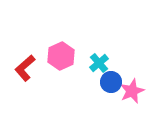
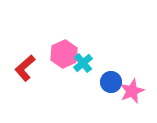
pink hexagon: moved 3 px right, 2 px up
cyan cross: moved 16 px left
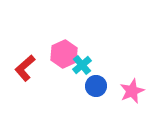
cyan cross: moved 1 px left, 2 px down
blue circle: moved 15 px left, 4 px down
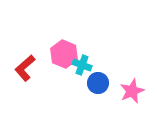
pink hexagon: rotated 12 degrees counterclockwise
cyan cross: rotated 30 degrees counterclockwise
blue circle: moved 2 px right, 3 px up
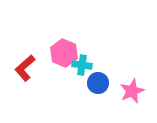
pink hexagon: moved 1 px up
cyan cross: rotated 12 degrees counterclockwise
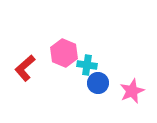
cyan cross: moved 5 px right
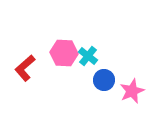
pink hexagon: rotated 20 degrees counterclockwise
cyan cross: moved 1 px right, 9 px up; rotated 30 degrees clockwise
blue circle: moved 6 px right, 3 px up
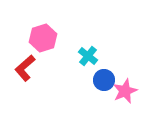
pink hexagon: moved 21 px left, 15 px up; rotated 20 degrees counterclockwise
pink star: moved 7 px left
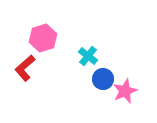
blue circle: moved 1 px left, 1 px up
